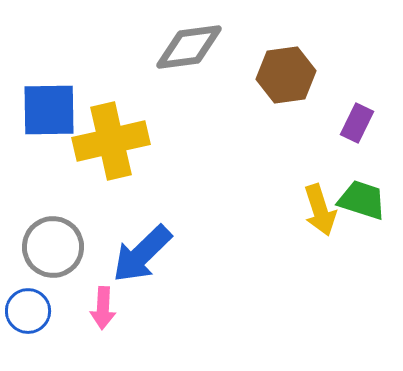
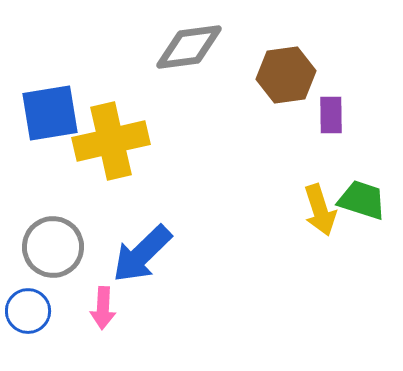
blue square: moved 1 px right, 3 px down; rotated 8 degrees counterclockwise
purple rectangle: moved 26 px left, 8 px up; rotated 27 degrees counterclockwise
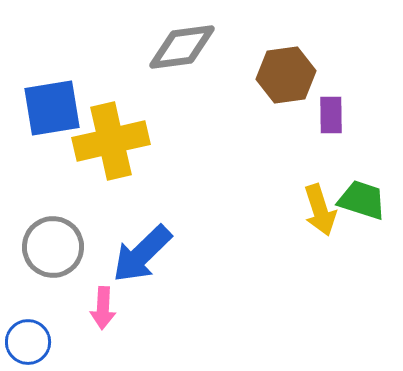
gray diamond: moved 7 px left
blue square: moved 2 px right, 5 px up
blue circle: moved 31 px down
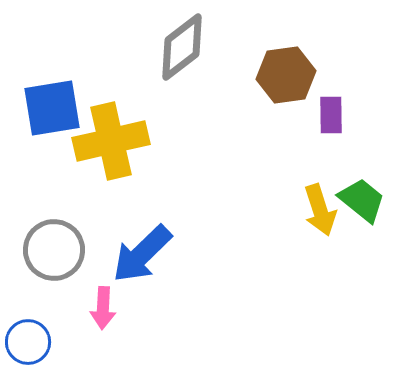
gray diamond: rotated 30 degrees counterclockwise
green trapezoid: rotated 21 degrees clockwise
gray circle: moved 1 px right, 3 px down
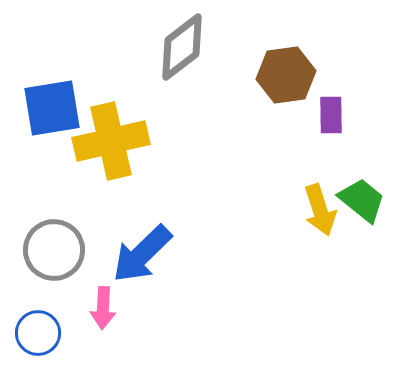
blue circle: moved 10 px right, 9 px up
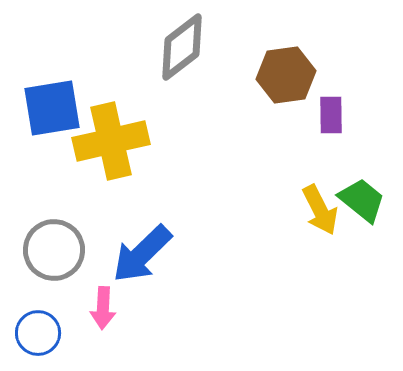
yellow arrow: rotated 9 degrees counterclockwise
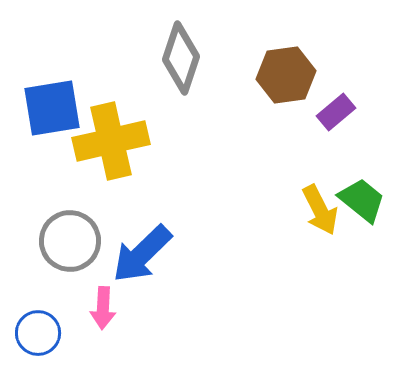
gray diamond: moved 1 px left, 11 px down; rotated 34 degrees counterclockwise
purple rectangle: moved 5 px right, 3 px up; rotated 51 degrees clockwise
gray circle: moved 16 px right, 9 px up
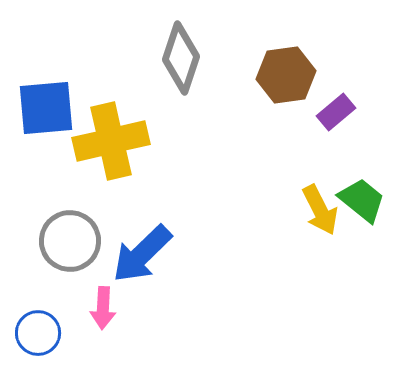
blue square: moved 6 px left; rotated 4 degrees clockwise
